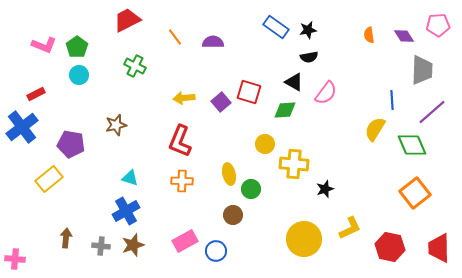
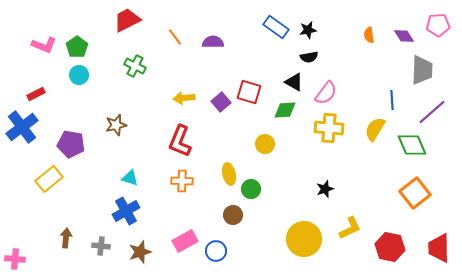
yellow cross at (294, 164): moved 35 px right, 36 px up
brown star at (133, 245): moved 7 px right, 7 px down
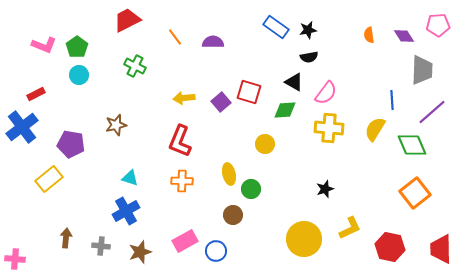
red trapezoid at (439, 248): moved 2 px right, 1 px down
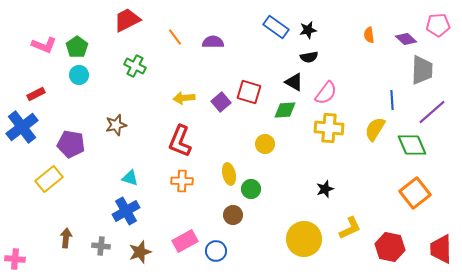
purple diamond at (404, 36): moved 2 px right, 3 px down; rotated 15 degrees counterclockwise
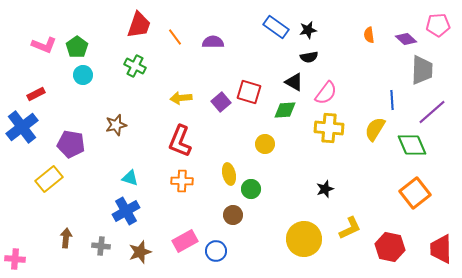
red trapezoid at (127, 20): moved 12 px right, 5 px down; rotated 136 degrees clockwise
cyan circle at (79, 75): moved 4 px right
yellow arrow at (184, 98): moved 3 px left
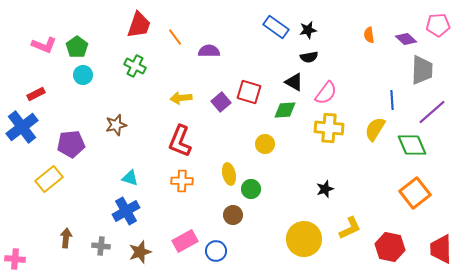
purple semicircle at (213, 42): moved 4 px left, 9 px down
purple pentagon at (71, 144): rotated 16 degrees counterclockwise
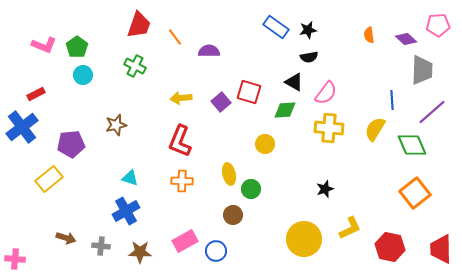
brown arrow at (66, 238): rotated 102 degrees clockwise
brown star at (140, 252): rotated 20 degrees clockwise
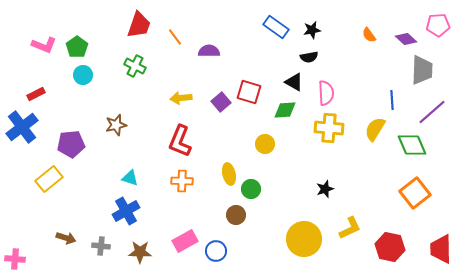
black star at (308, 30): moved 4 px right
orange semicircle at (369, 35): rotated 28 degrees counterclockwise
pink semicircle at (326, 93): rotated 40 degrees counterclockwise
brown circle at (233, 215): moved 3 px right
